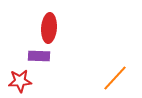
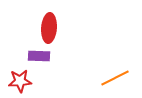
orange line: rotated 20 degrees clockwise
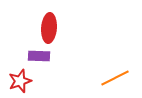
red star: rotated 15 degrees counterclockwise
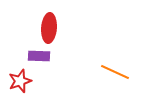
orange line: moved 6 px up; rotated 52 degrees clockwise
